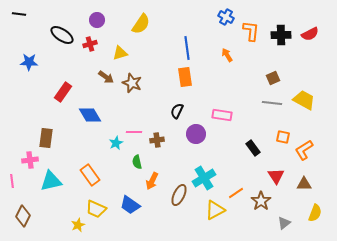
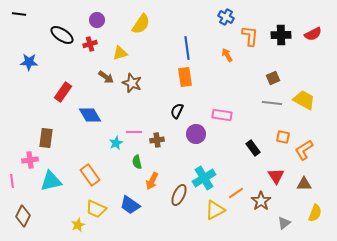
orange L-shape at (251, 31): moved 1 px left, 5 px down
red semicircle at (310, 34): moved 3 px right
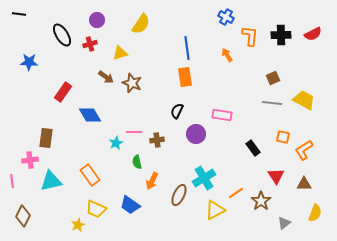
black ellipse at (62, 35): rotated 25 degrees clockwise
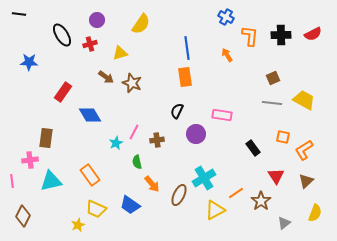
pink line at (134, 132): rotated 63 degrees counterclockwise
orange arrow at (152, 181): moved 3 px down; rotated 66 degrees counterclockwise
brown triangle at (304, 184): moved 2 px right, 3 px up; rotated 42 degrees counterclockwise
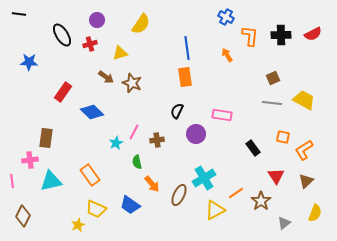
blue diamond at (90, 115): moved 2 px right, 3 px up; rotated 15 degrees counterclockwise
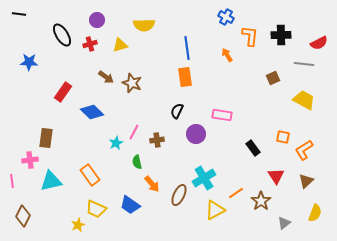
yellow semicircle at (141, 24): moved 3 px right, 1 px down; rotated 55 degrees clockwise
red semicircle at (313, 34): moved 6 px right, 9 px down
yellow triangle at (120, 53): moved 8 px up
gray line at (272, 103): moved 32 px right, 39 px up
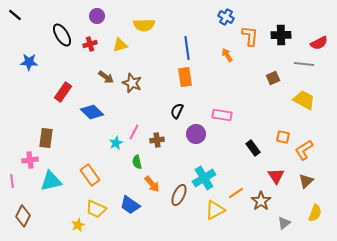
black line at (19, 14): moved 4 px left, 1 px down; rotated 32 degrees clockwise
purple circle at (97, 20): moved 4 px up
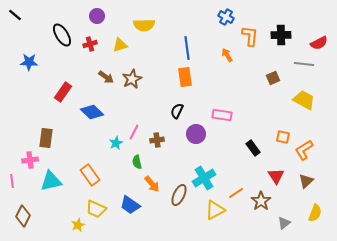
brown star at (132, 83): moved 4 px up; rotated 24 degrees clockwise
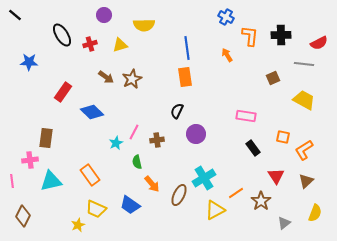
purple circle at (97, 16): moved 7 px right, 1 px up
pink rectangle at (222, 115): moved 24 px right, 1 px down
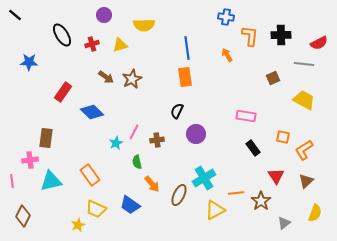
blue cross at (226, 17): rotated 21 degrees counterclockwise
red cross at (90, 44): moved 2 px right
orange line at (236, 193): rotated 28 degrees clockwise
